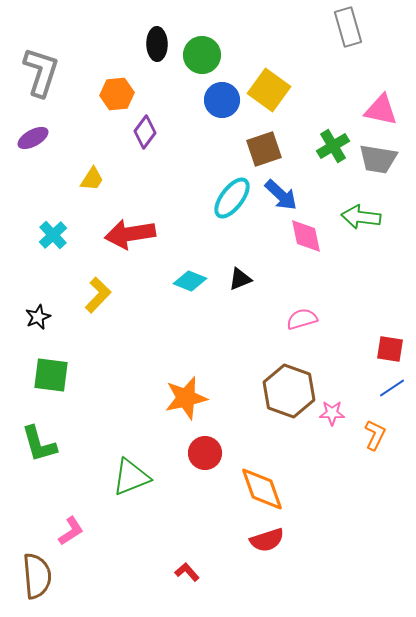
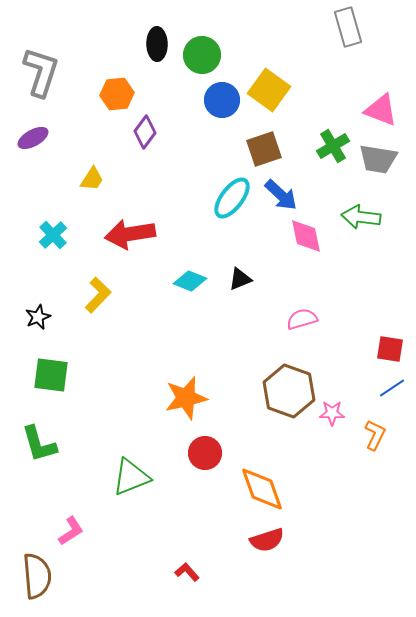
pink triangle: rotated 9 degrees clockwise
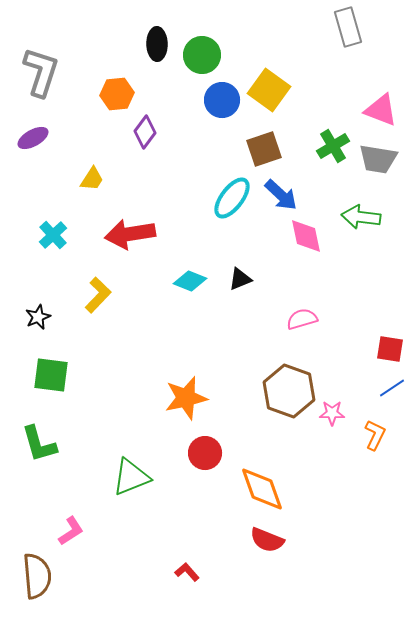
red semicircle: rotated 40 degrees clockwise
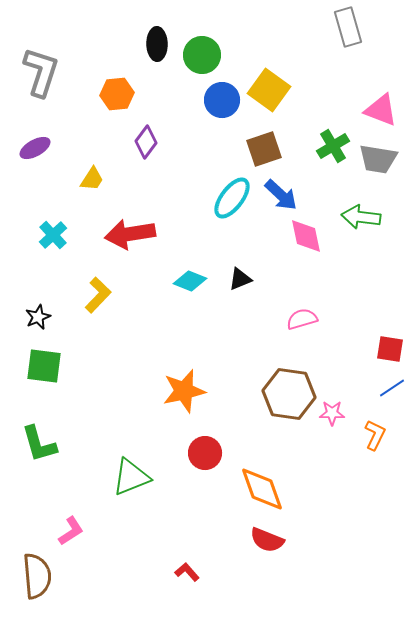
purple diamond: moved 1 px right, 10 px down
purple ellipse: moved 2 px right, 10 px down
green square: moved 7 px left, 9 px up
brown hexagon: moved 3 px down; rotated 12 degrees counterclockwise
orange star: moved 2 px left, 7 px up
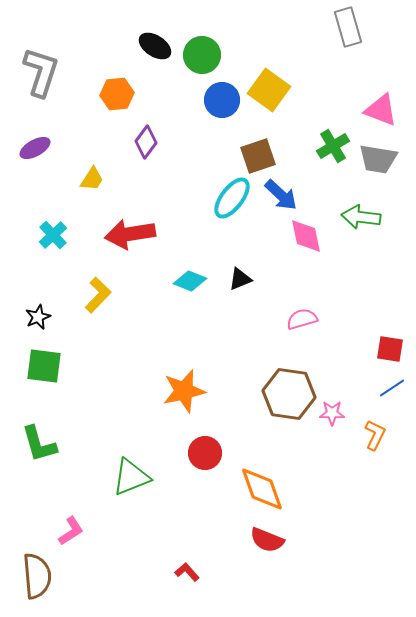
black ellipse: moved 2 px left, 2 px down; rotated 56 degrees counterclockwise
brown square: moved 6 px left, 7 px down
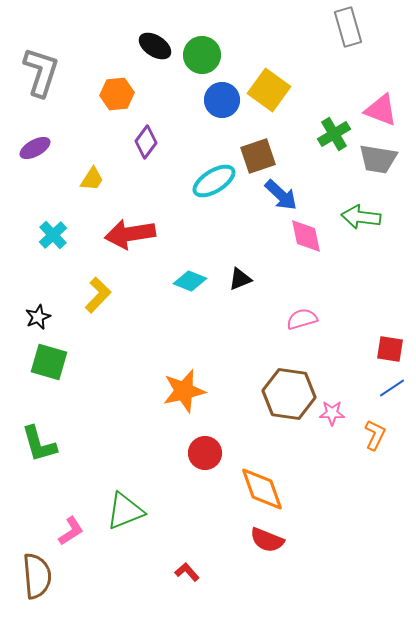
green cross: moved 1 px right, 12 px up
cyan ellipse: moved 18 px left, 17 px up; rotated 21 degrees clockwise
green square: moved 5 px right, 4 px up; rotated 9 degrees clockwise
green triangle: moved 6 px left, 34 px down
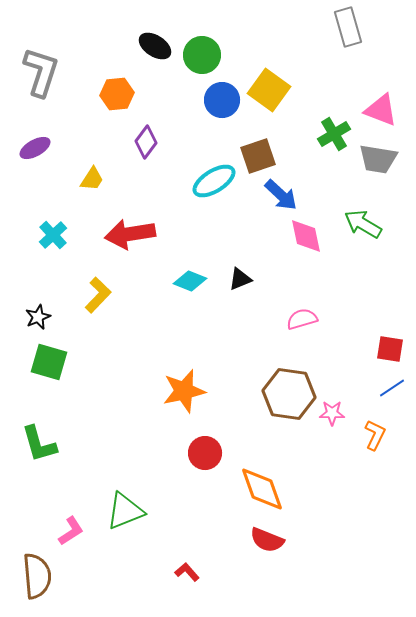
green arrow: moved 2 px right, 7 px down; rotated 24 degrees clockwise
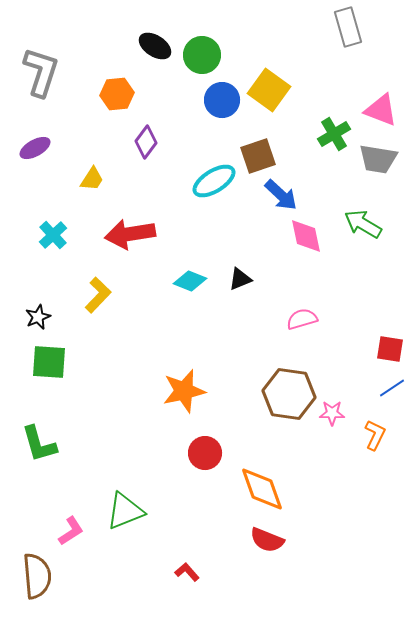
green square: rotated 12 degrees counterclockwise
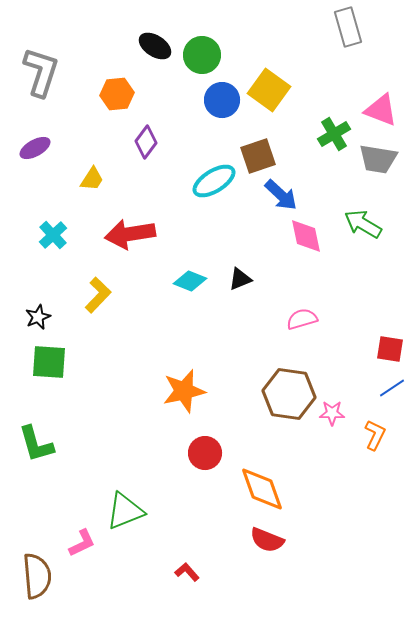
green L-shape: moved 3 px left
pink L-shape: moved 11 px right, 12 px down; rotated 8 degrees clockwise
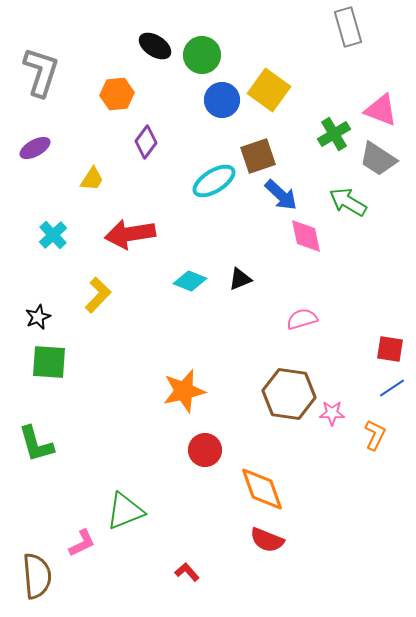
gray trapezoid: rotated 24 degrees clockwise
green arrow: moved 15 px left, 22 px up
red circle: moved 3 px up
